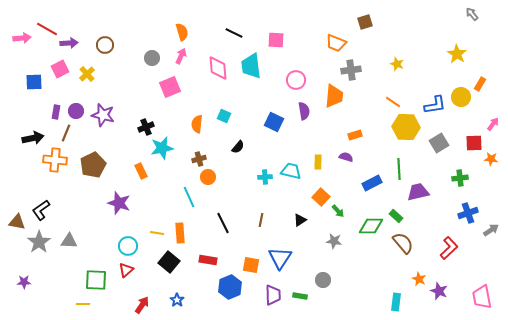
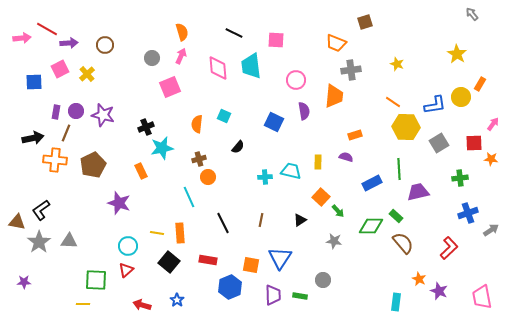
red arrow at (142, 305): rotated 108 degrees counterclockwise
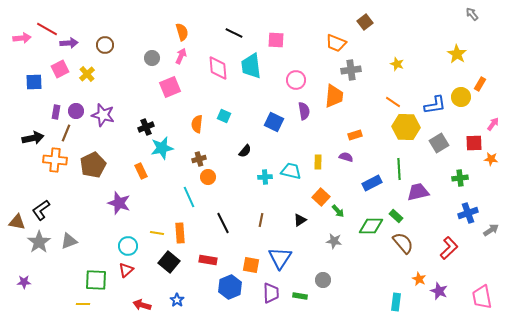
brown square at (365, 22): rotated 21 degrees counterclockwise
black semicircle at (238, 147): moved 7 px right, 4 px down
gray triangle at (69, 241): rotated 24 degrees counterclockwise
purple trapezoid at (273, 295): moved 2 px left, 2 px up
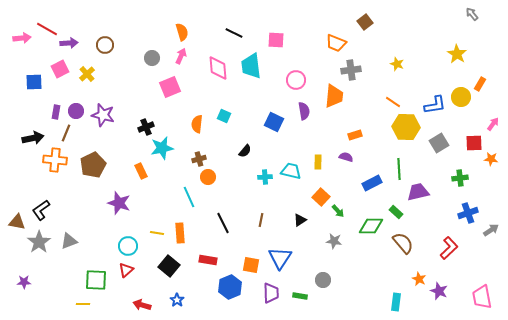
green rectangle at (396, 216): moved 4 px up
black square at (169, 262): moved 4 px down
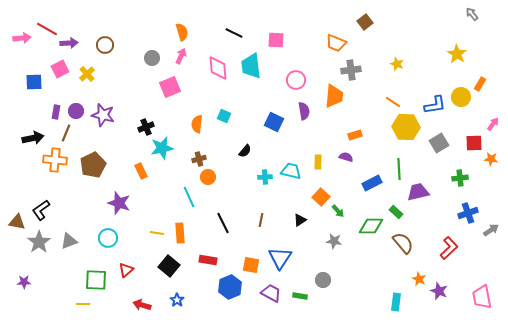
cyan circle at (128, 246): moved 20 px left, 8 px up
purple trapezoid at (271, 293): rotated 60 degrees counterclockwise
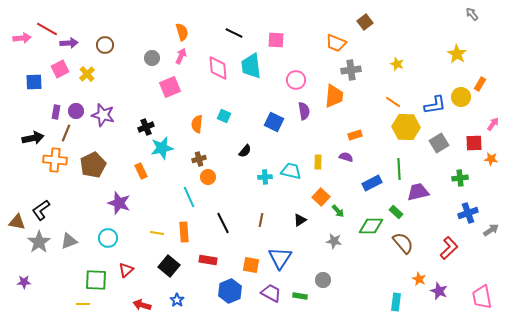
orange rectangle at (180, 233): moved 4 px right, 1 px up
blue hexagon at (230, 287): moved 4 px down
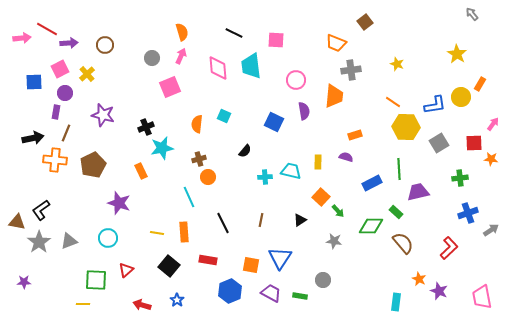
purple circle at (76, 111): moved 11 px left, 18 px up
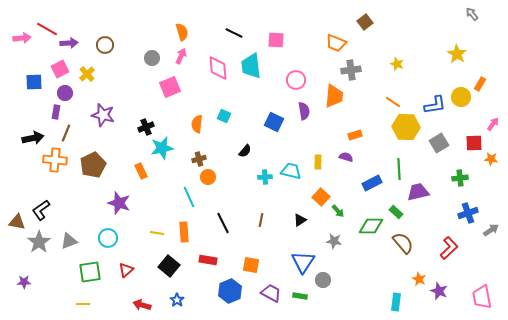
blue triangle at (280, 258): moved 23 px right, 4 px down
green square at (96, 280): moved 6 px left, 8 px up; rotated 10 degrees counterclockwise
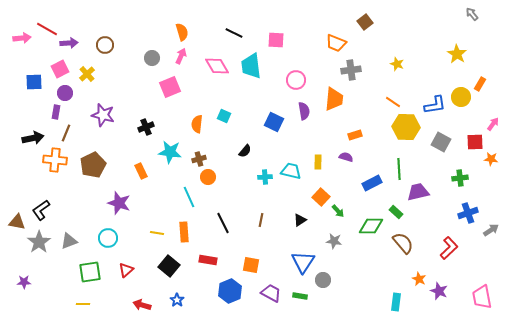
pink diamond at (218, 68): moved 1 px left, 2 px up; rotated 25 degrees counterclockwise
orange trapezoid at (334, 96): moved 3 px down
gray square at (439, 143): moved 2 px right, 1 px up; rotated 30 degrees counterclockwise
red square at (474, 143): moved 1 px right, 1 px up
cyan star at (162, 148): moved 8 px right, 4 px down; rotated 20 degrees clockwise
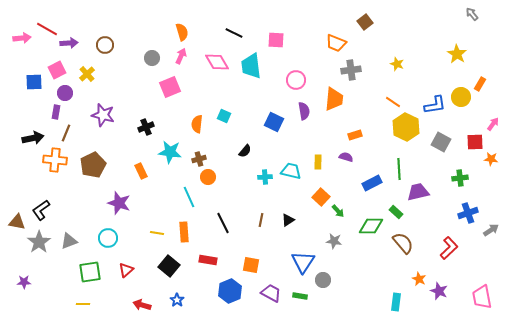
pink diamond at (217, 66): moved 4 px up
pink square at (60, 69): moved 3 px left, 1 px down
yellow hexagon at (406, 127): rotated 24 degrees clockwise
black triangle at (300, 220): moved 12 px left
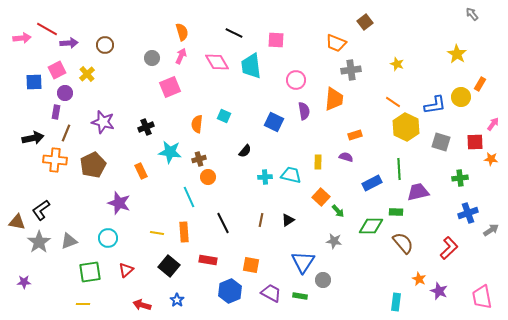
purple star at (103, 115): moved 7 px down
gray square at (441, 142): rotated 12 degrees counterclockwise
cyan trapezoid at (291, 171): moved 4 px down
green rectangle at (396, 212): rotated 40 degrees counterclockwise
